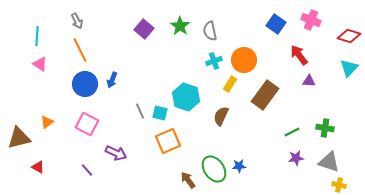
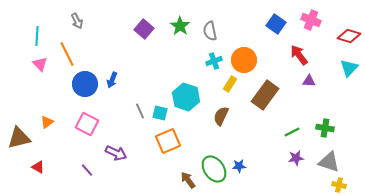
orange line: moved 13 px left, 4 px down
pink triangle: rotated 14 degrees clockwise
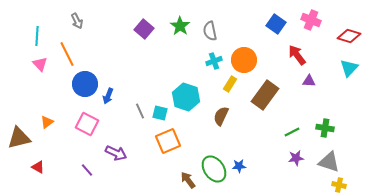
red arrow: moved 2 px left
blue arrow: moved 4 px left, 16 px down
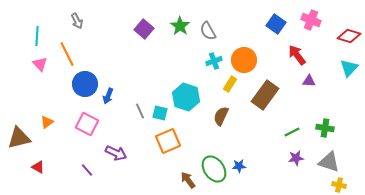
gray semicircle: moved 2 px left; rotated 18 degrees counterclockwise
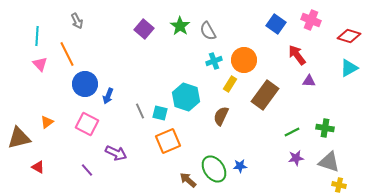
cyan triangle: rotated 18 degrees clockwise
blue star: moved 1 px right
brown arrow: rotated 12 degrees counterclockwise
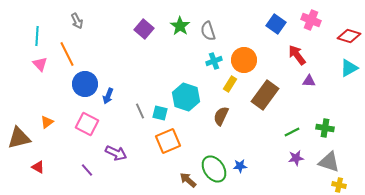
gray semicircle: rotated 12 degrees clockwise
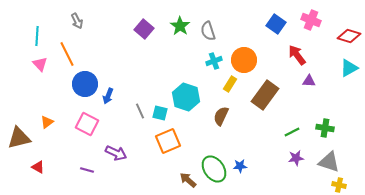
purple line: rotated 32 degrees counterclockwise
